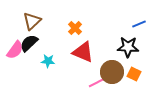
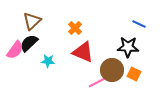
blue line: rotated 48 degrees clockwise
brown circle: moved 2 px up
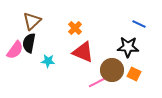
black semicircle: rotated 36 degrees counterclockwise
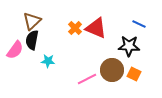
black semicircle: moved 3 px right, 3 px up
black star: moved 1 px right, 1 px up
red triangle: moved 13 px right, 24 px up
pink line: moved 11 px left, 3 px up
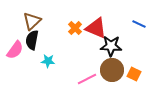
black star: moved 18 px left
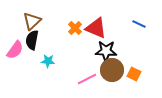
black star: moved 5 px left, 5 px down
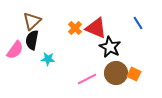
blue line: moved 1 px left, 1 px up; rotated 32 degrees clockwise
black star: moved 4 px right, 4 px up; rotated 25 degrees clockwise
cyan star: moved 2 px up
brown circle: moved 4 px right, 3 px down
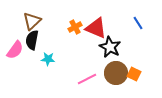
orange cross: moved 1 px up; rotated 16 degrees clockwise
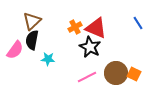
black star: moved 20 px left
pink line: moved 2 px up
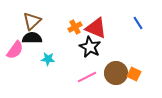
black semicircle: moved 2 px up; rotated 78 degrees clockwise
